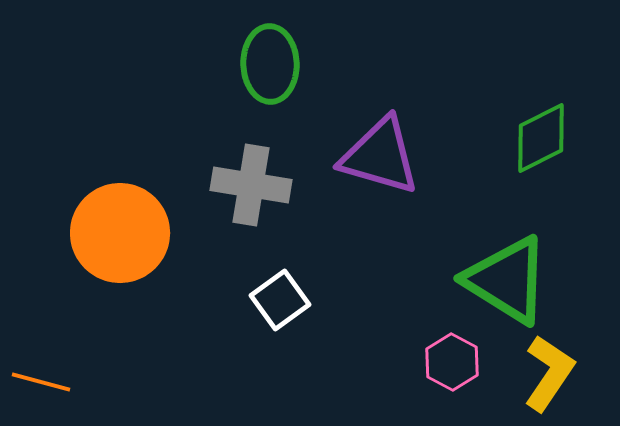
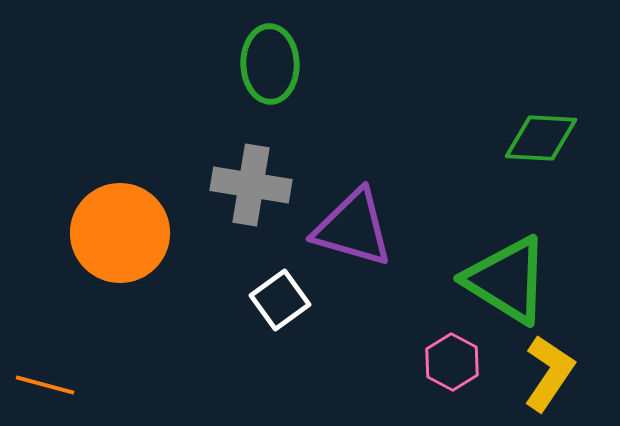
green diamond: rotated 30 degrees clockwise
purple triangle: moved 27 px left, 72 px down
orange line: moved 4 px right, 3 px down
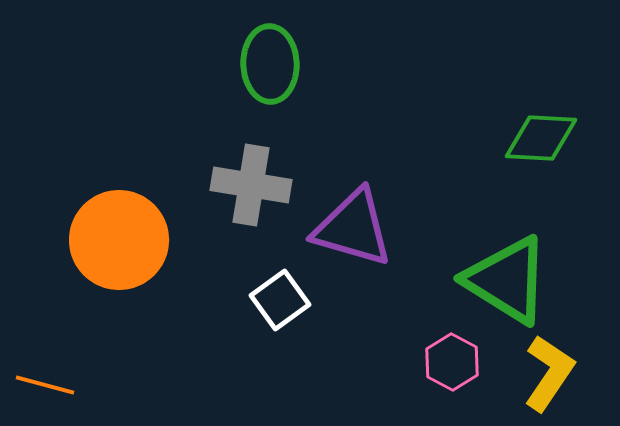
orange circle: moved 1 px left, 7 px down
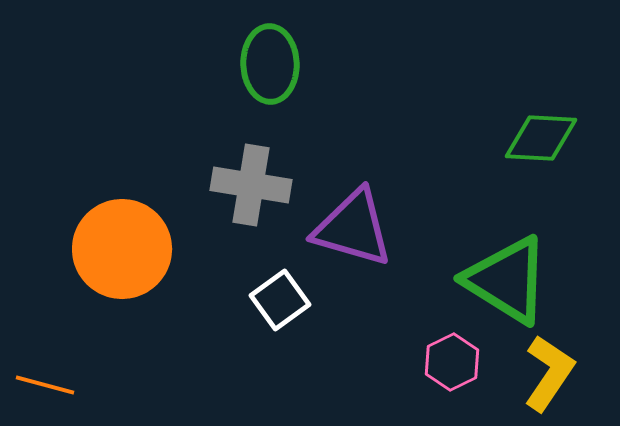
orange circle: moved 3 px right, 9 px down
pink hexagon: rotated 6 degrees clockwise
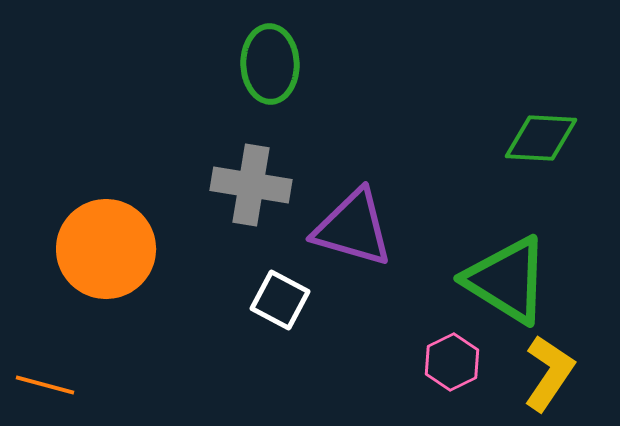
orange circle: moved 16 px left
white square: rotated 26 degrees counterclockwise
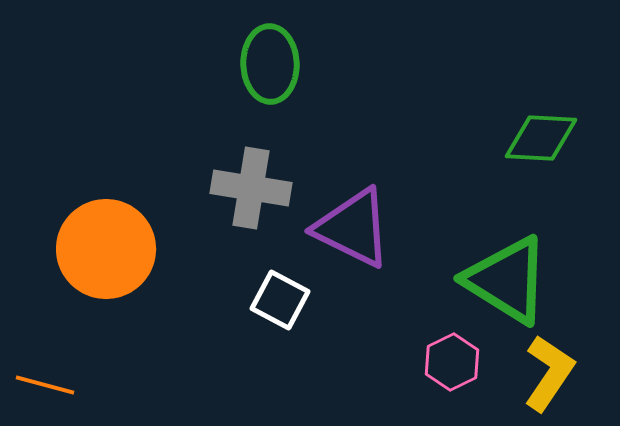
gray cross: moved 3 px down
purple triangle: rotated 10 degrees clockwise
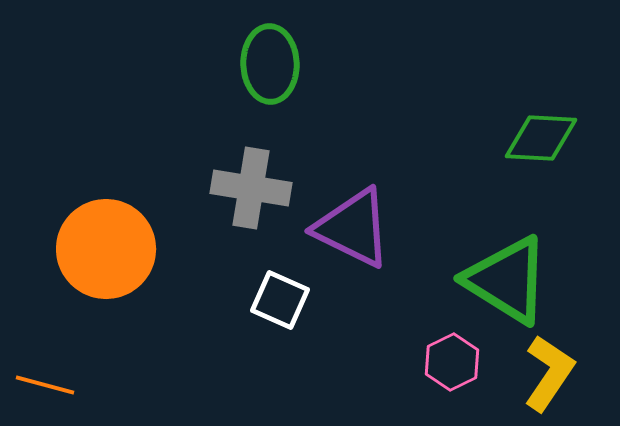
white square: rotated 4 degrees counterclockwise
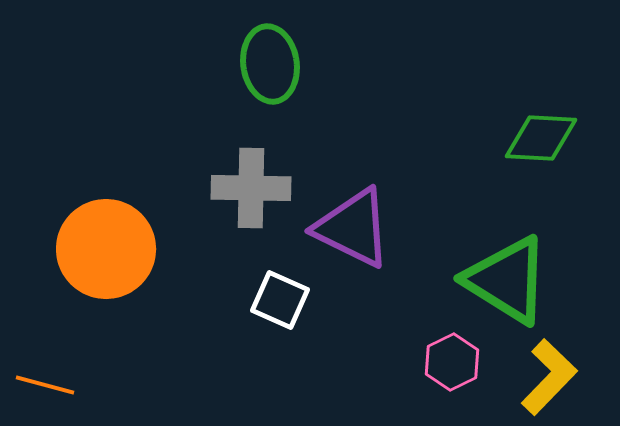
green ellipse: rotated 6 degrees counterclockwise
gray cross: rotated 8 degrees counterclockwise
yellow L-shape: moved 4 px down; rotated 10 degrees clockwise
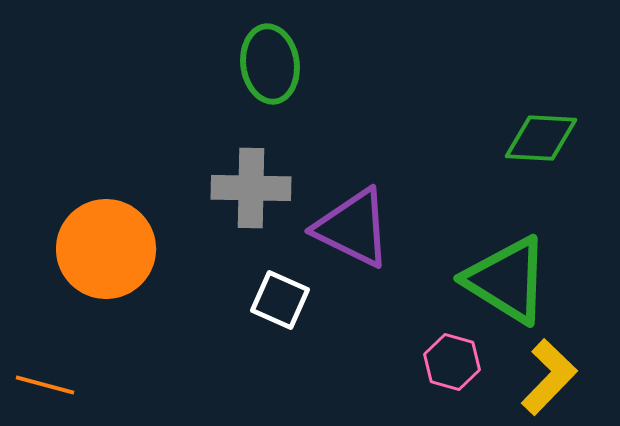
pink hexagon: rotated 18 degrees counterclockwise
